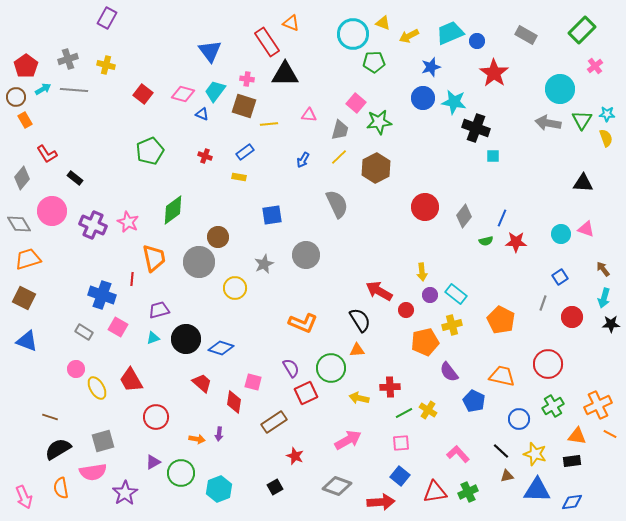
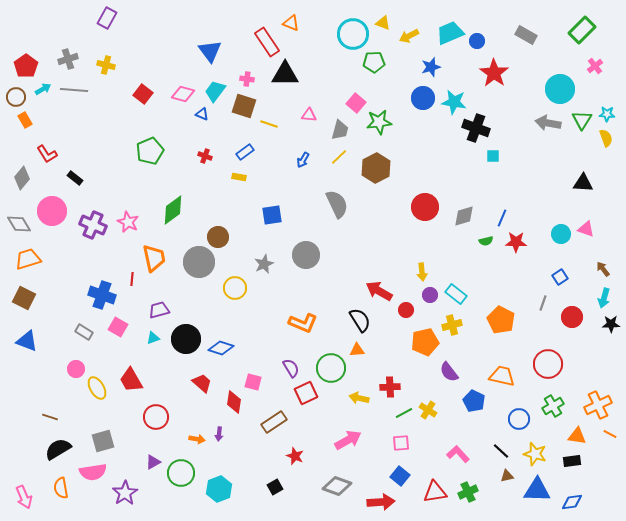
yellow line at (269, 124): rotated 24 degrees clockwise
gray diamond at (464, 216): rotated 35 degrees clockwise
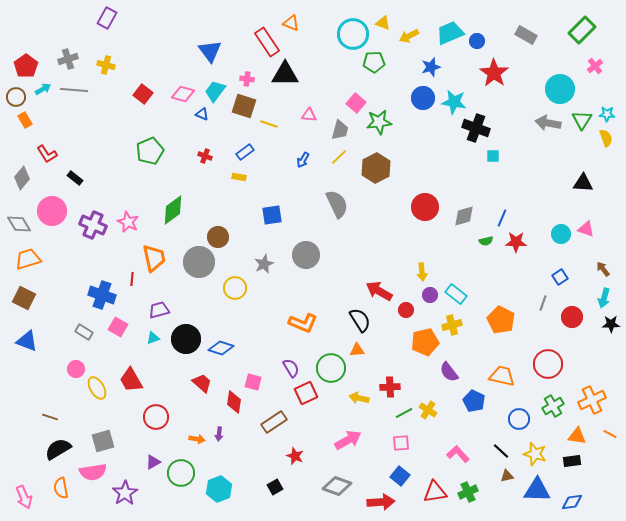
orange cross at (598, 405): moved 6 px left, 5 px up
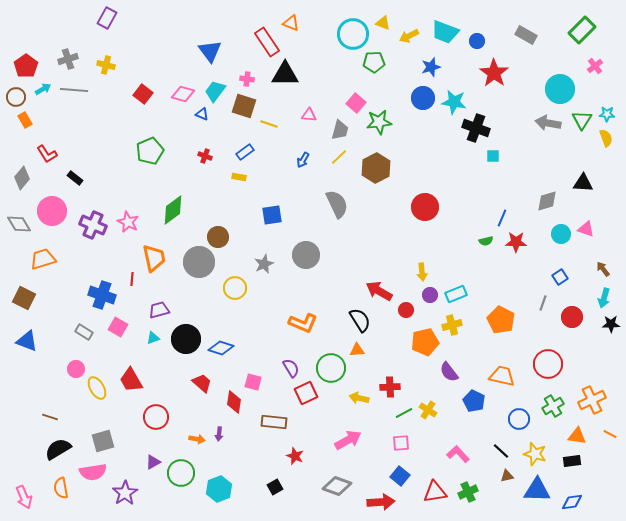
cyan trapezoid at (450, 33): moved 5 px left, 1 px up; rotated 136 degrees counterclockwise
gray diamond at (464, 216): moved 83 px right, 15 px up
orange trapezoid at (28, 259): moved 15 px right
cyan rectangle at (456, 294): rotated 60 degrees counterclockwise
brown rectangle at (274, 422): rotated 40 degrees clockwise
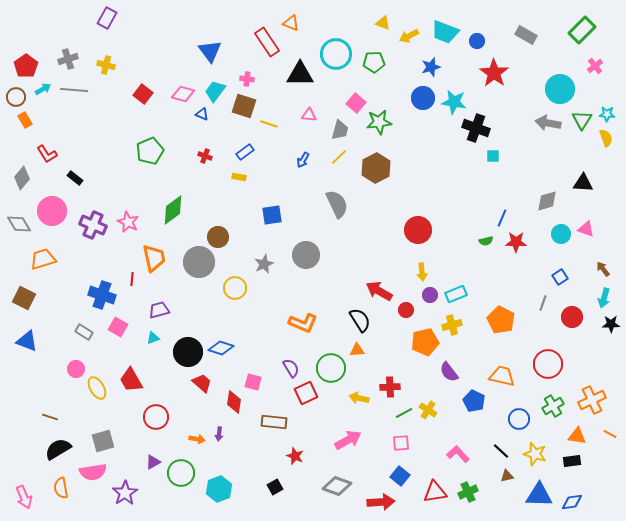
cyan circle at (353, 34): moved 17 px left, 20 px down
black triangle at (285, 74): moved 15 px right
red circle at (425, 207): moved 7 px left, 23 px down
black circle at (186, 339): moved 2 px right, 13 px down
blue triangle at (537, 490): moved 2 px right, 5 px down
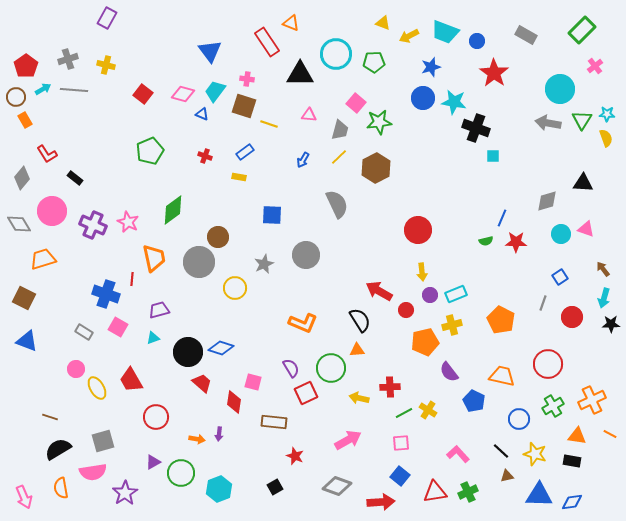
blue square at (272, 215): rotated 10 degrees clockwise
blue cross at (102, 295): moved 4 px right, 1 px up
black rectangle at (572, 461): rotated 18 degrees clockwise
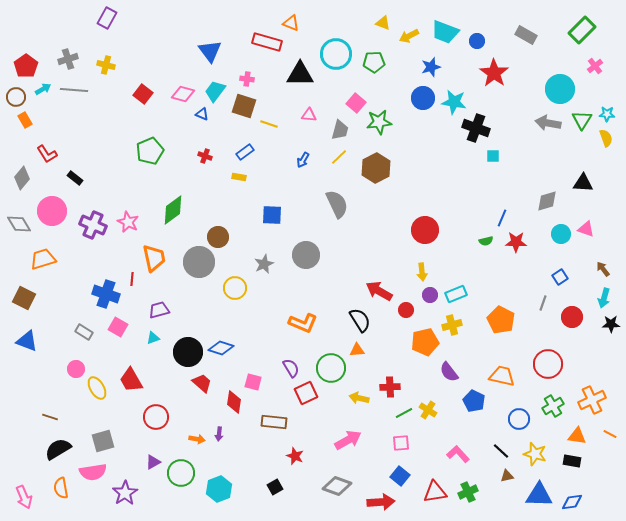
red rectangle at (267, 42): rotated 40 degrees counterclockwise
red circle at (418, 230): moved 7 px right
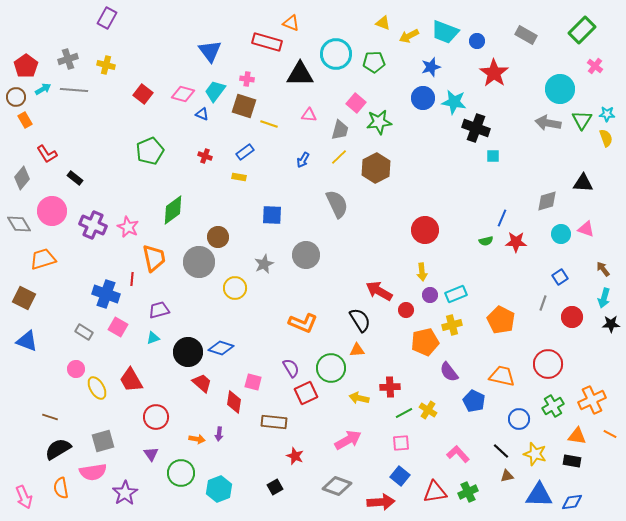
pink cross at (595, 66): rotated 14 degrees counterclockwise
pink star at (128, 222): moved 5 px down
purple triangle at (153, 462): moved 2 px left, 8 px up; rotated 35 degrees counterclockwise
